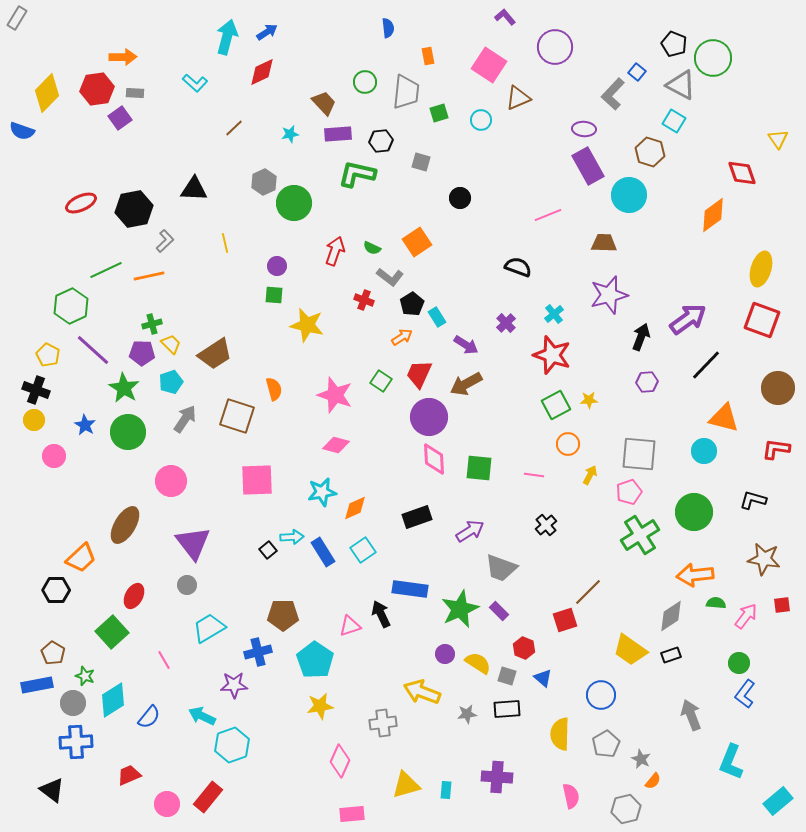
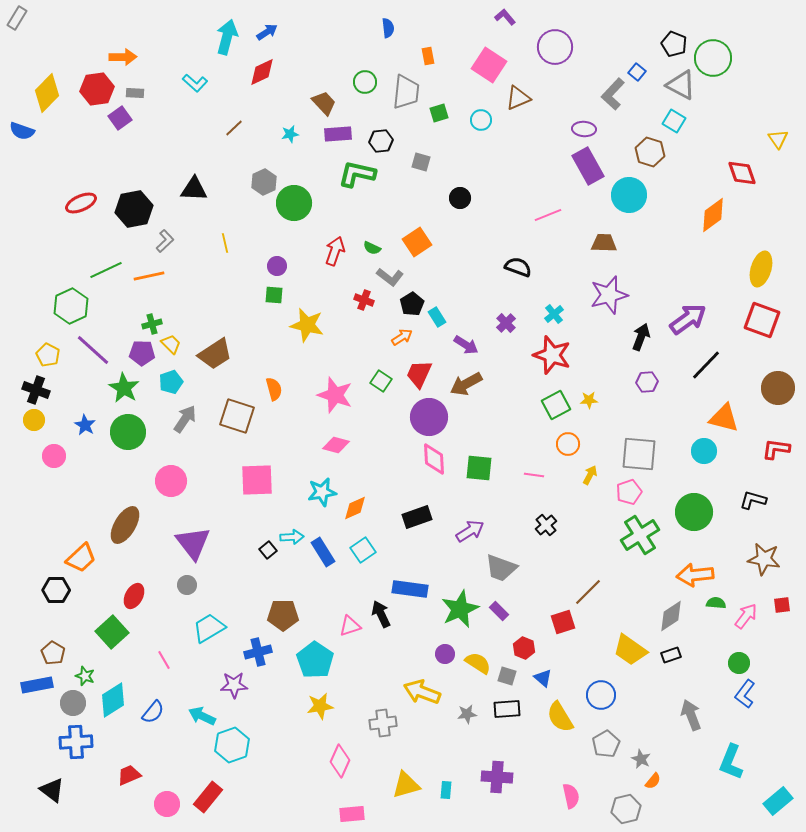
red square at (565, 620): moved 2 px left, 2 px down
blue semicircle at (149, 717): moved 4 px right, 5 px up
yellow semicircle at (560, 734): moved 17 px up; rotated 32 degrees counterclockwise
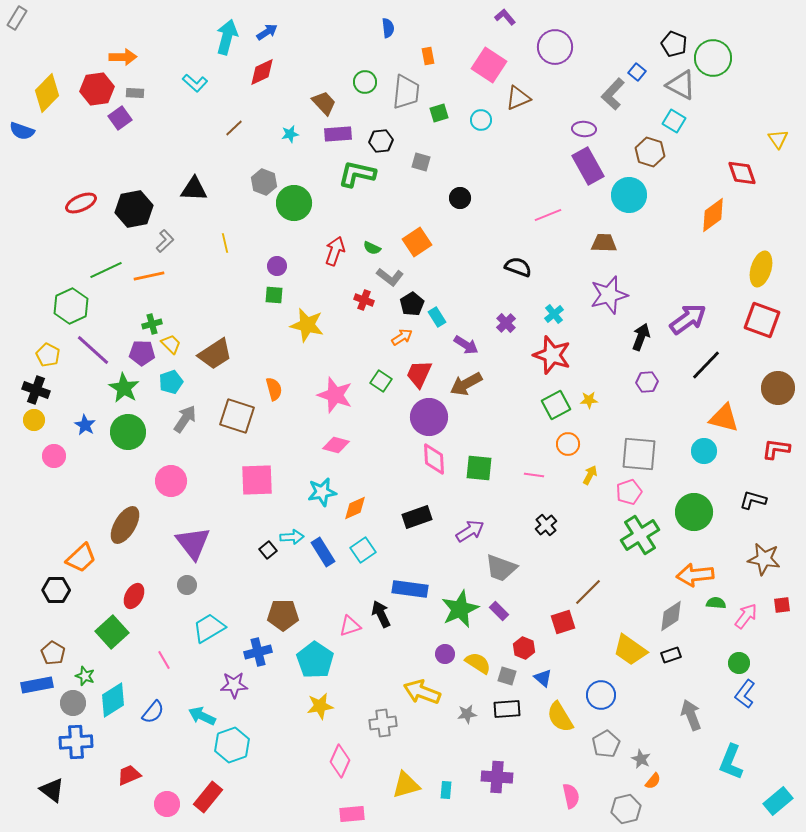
gray hexagon at (264, 182): rotated 15 degrees counterclockwise
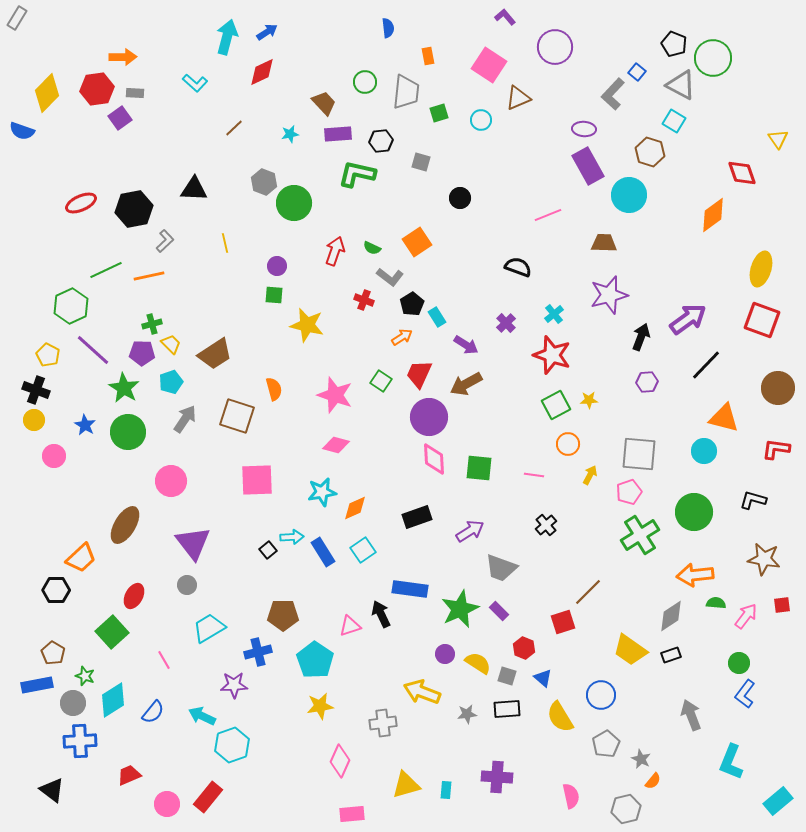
blue cross at (76, 742): moved 4 px right, 1 px up
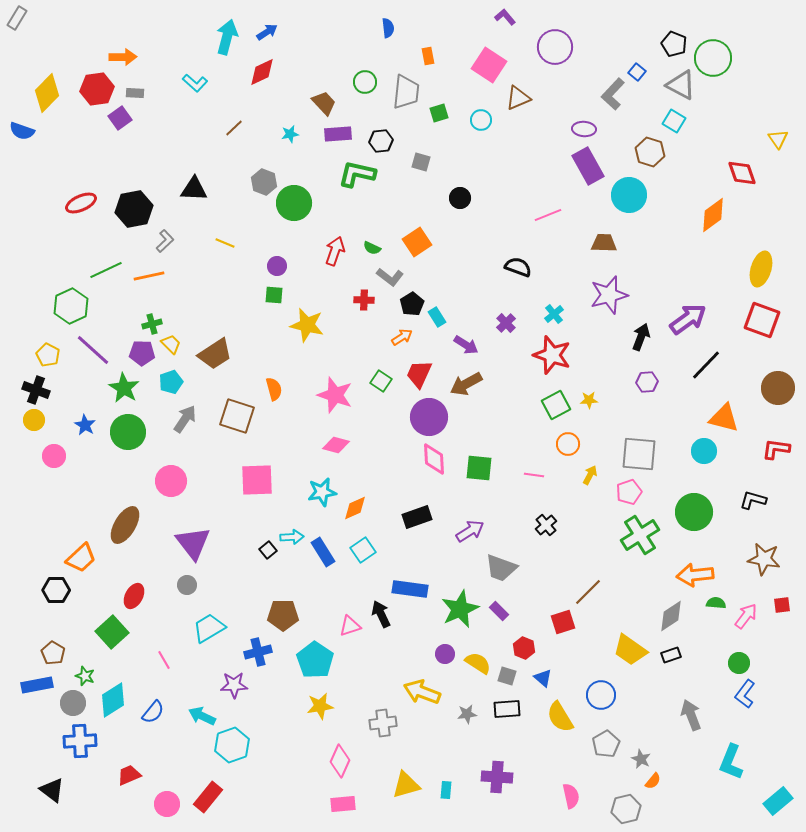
yellow line at (225, 243): rotated 54 degrees counterclockwise
red cross at (364, 300): rotated 18 degrees counterclockwise
pink rectangle at (352, 814): moved 9 px left, 10 px up
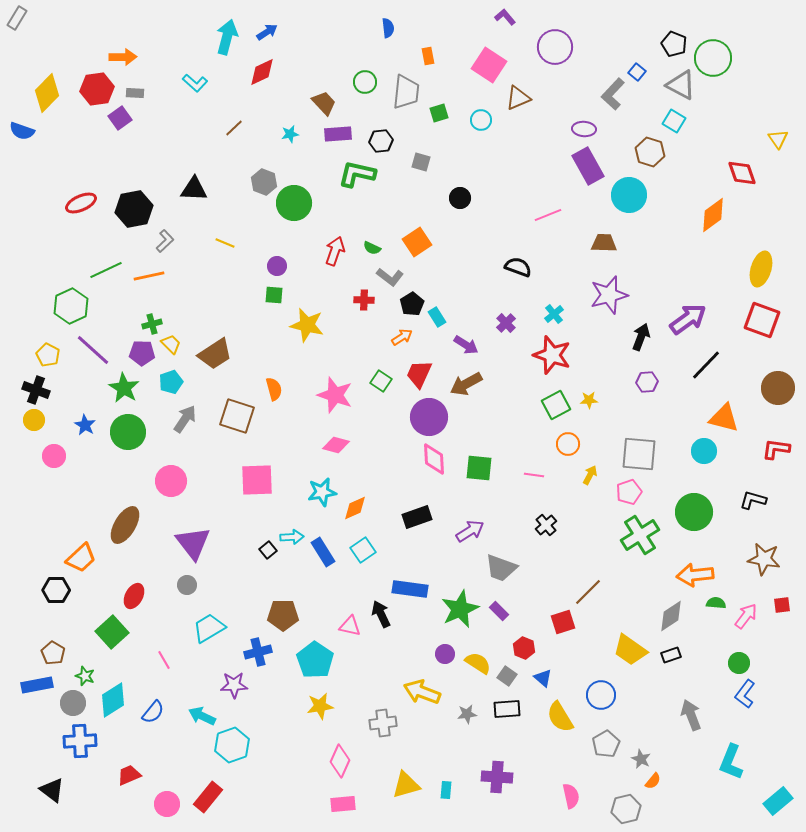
pink triangle at (350, 626): rotated 30 degrees clockwise
gray square at (507, 676): rotated 18 degrees clockwise
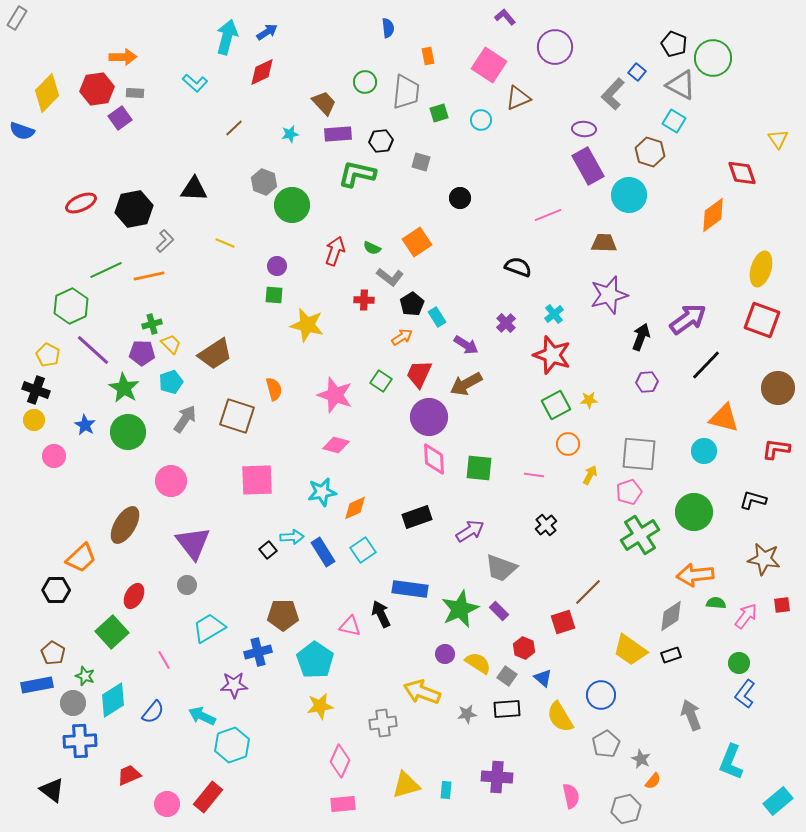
green circle at (294, 203): moved 2 px left, 2 px down
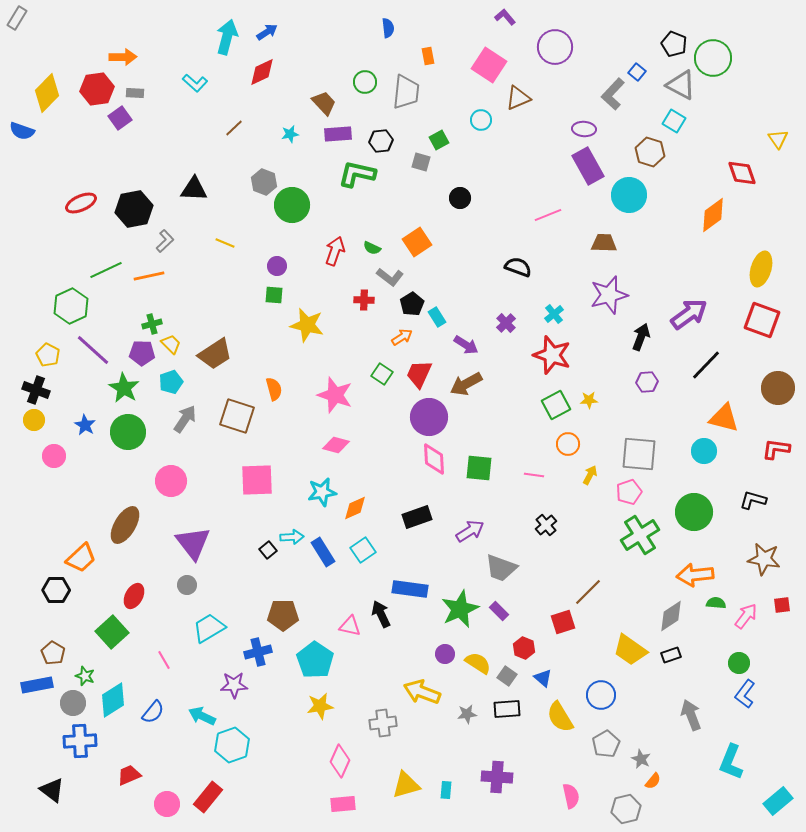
green square at (439, 113): moved 27 px down; rotated 12 degrees counterclockwise
purple arrow at (688, 319): moved 1 px right, 5 px up
green square at (381, 381): moved 1 px right, 7 px up
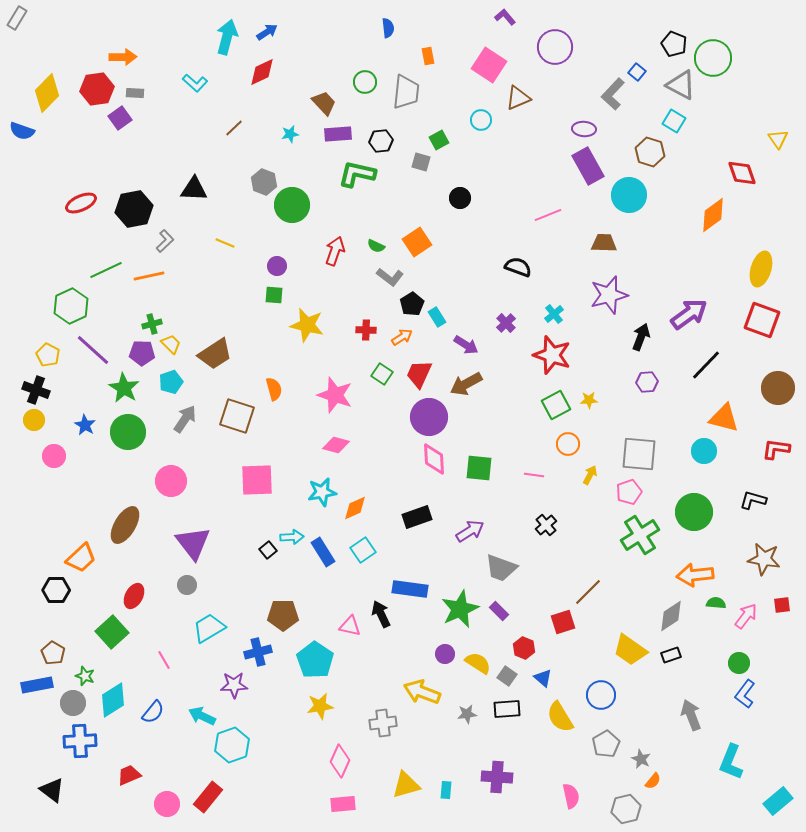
green semicircle at (372, 248): moved 4 px right, 2 px up
red cross at (364, 300): moved 2 px right, 30 px down
